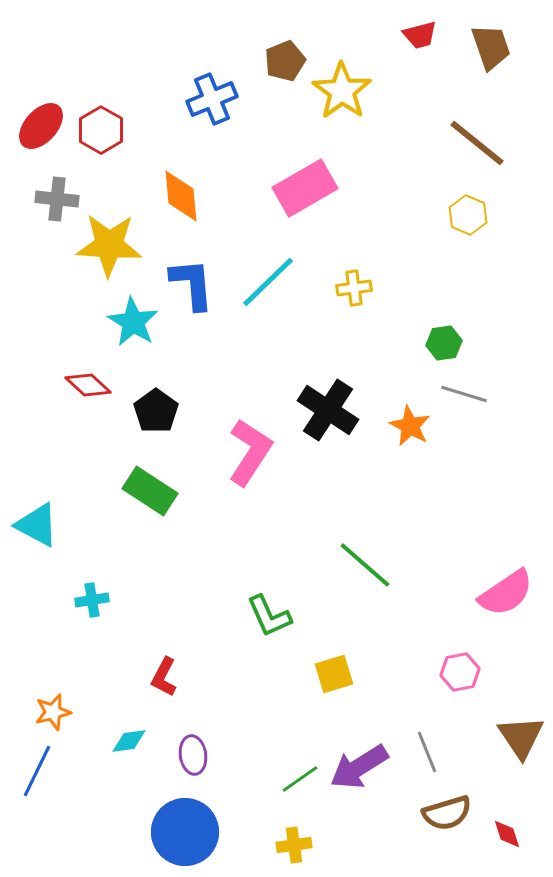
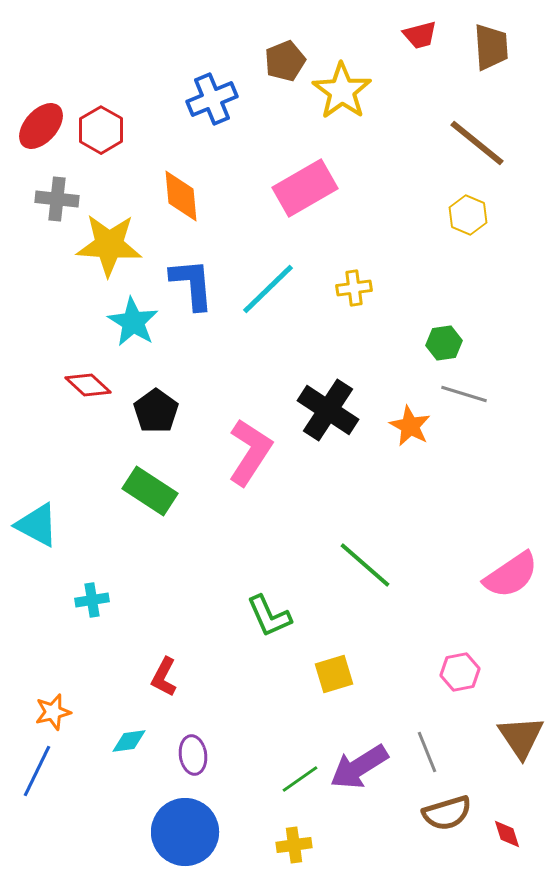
brown trapezoid at (491, 47): rotated 15 degrees clockwise
cyan line at (268, 282): moved 7 px down
pink semicircle at (506, 593): moved 5 px right, 18 px up
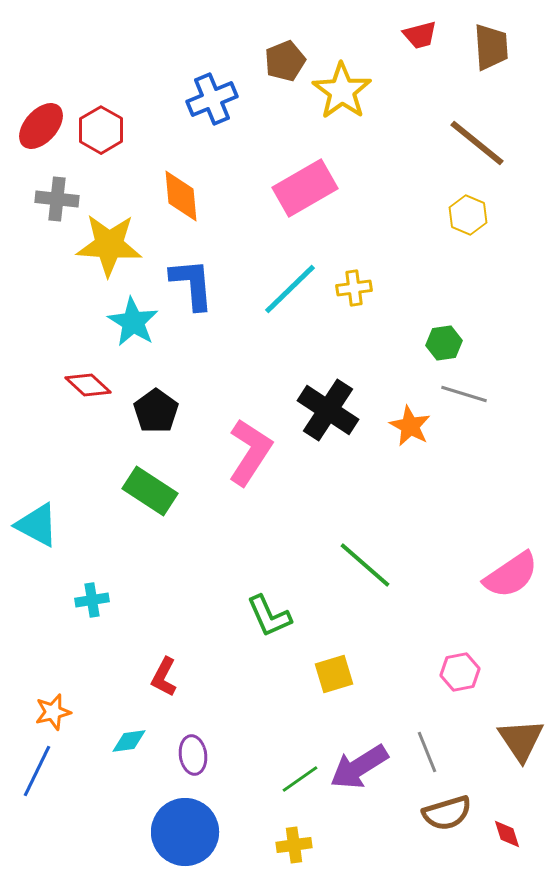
cyan line at (268, 289): moved 22 px right
brown triangle at (521, 737): moved 3 px down
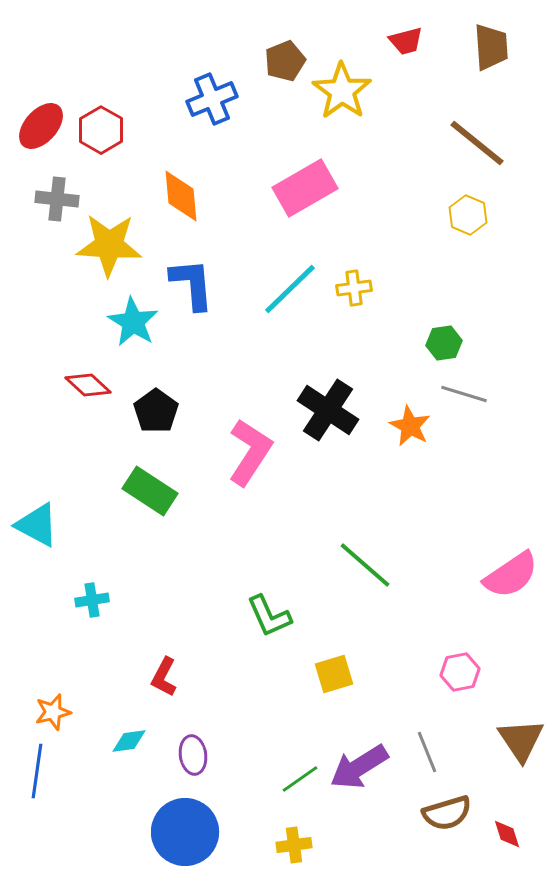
red trapezoid at (420, 35): moved 14 px left, 6 px down
blue line at (37, 771): rotated 18 degrees counterclockwise
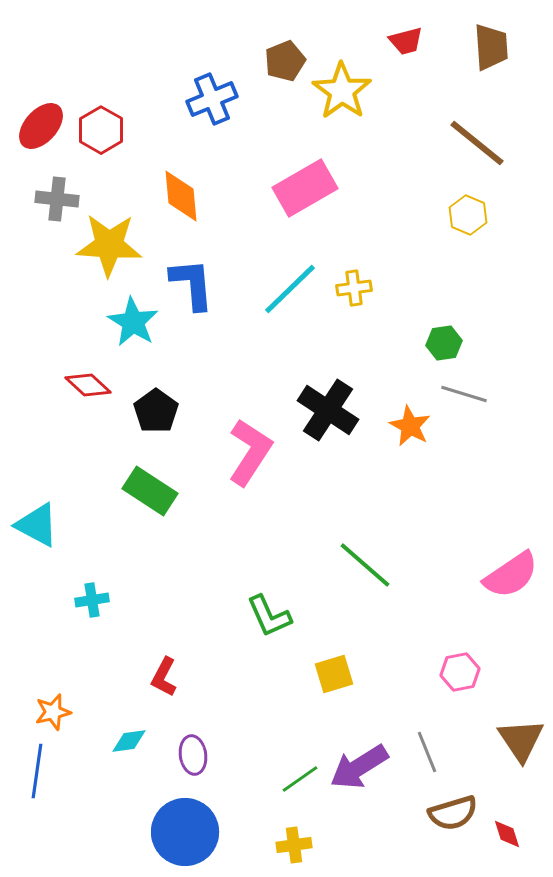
brown semicircle at (447, 813): moved 6 px right
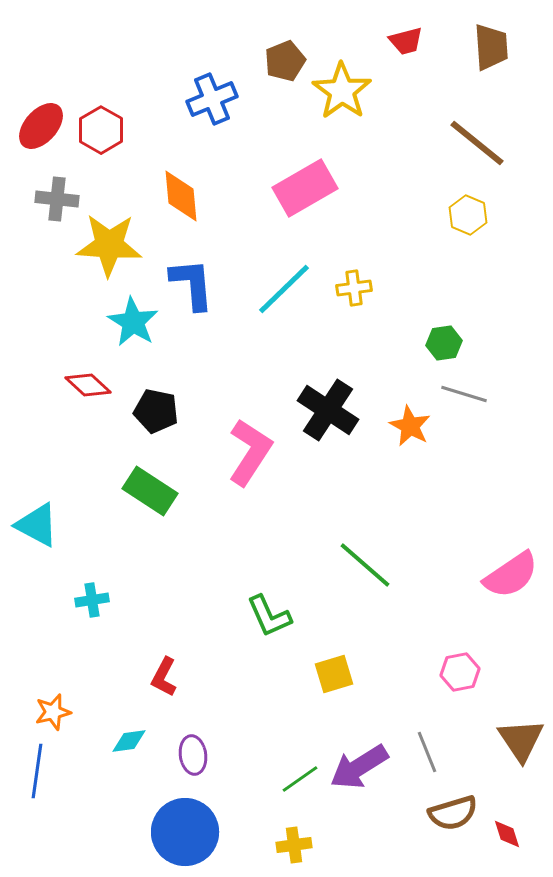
cyan line at (290, 289): moved 6 px left
black pentagon at (156, 411): rotated 24 degrees counterclockwise
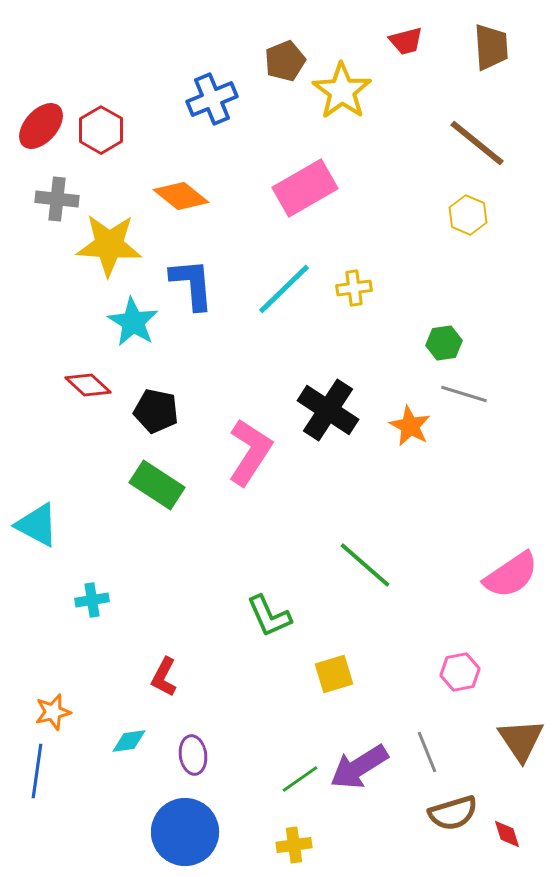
orange diamond at (181, 196): rotated 46 degrees counterclockwise
green rectangle at (150, 491): moved 7 px right, 6 px up
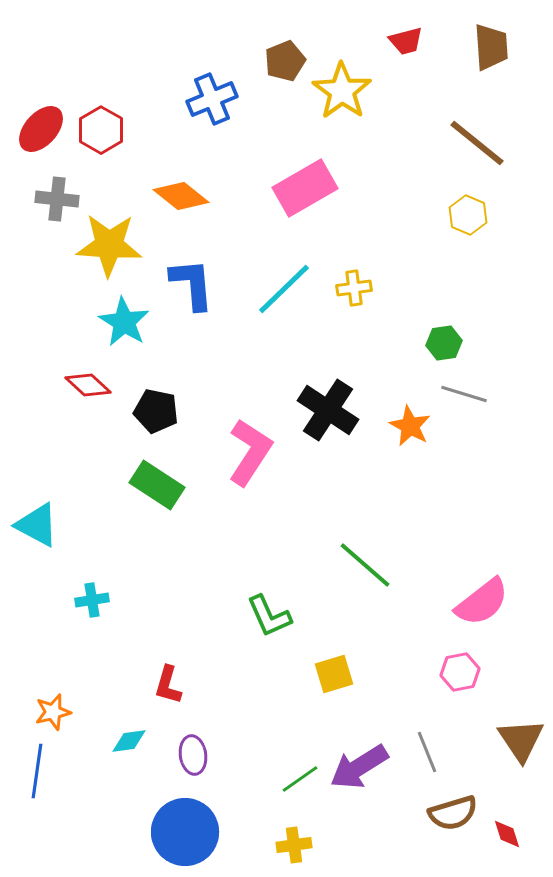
red ellipse at (41, 126): moved 3 px down
cyan star at (133, 322): moved 9 px left
pink semicircle at (511, 575): moved 29 px left, 27 px down; rotated 4 degrees counterclockwise
red L-shape at (164, 677): moved 4 px right, 8 px down; rotated 12 degrees counterclockwise
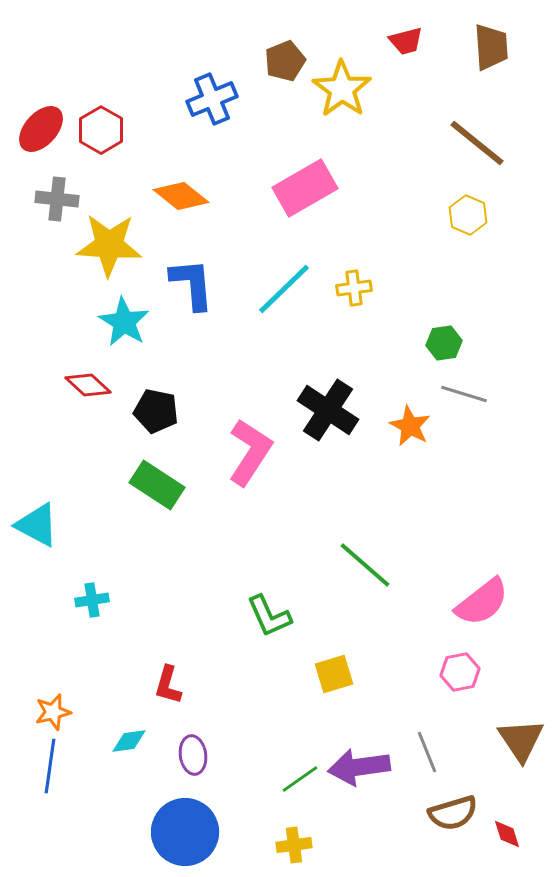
yellow star at (342, 91): moved 2 px up
purple arrow at (359, 767): rotated 24 degrees clockwise
blue line at (37, 771): moved 13 px right, 5 px up
